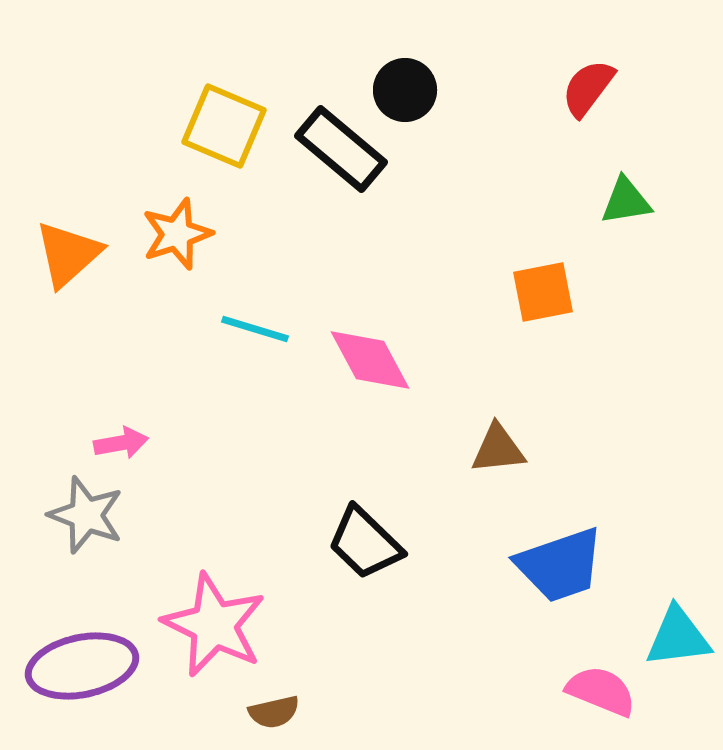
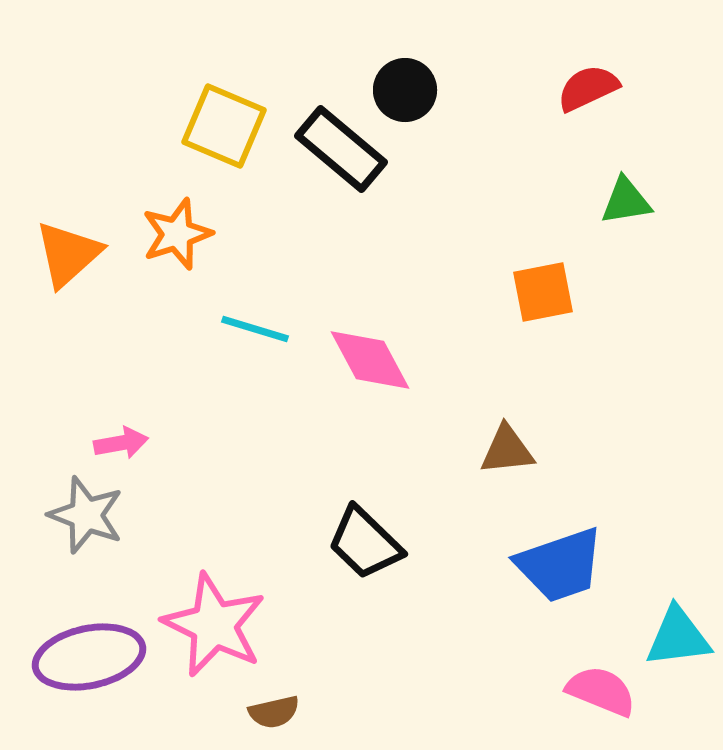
red semicircle: rotated 28 degrees clockwise
brown triangle: moved 9 px right, 1 px down
purple ellipse: moved 7 px right, 9 px up
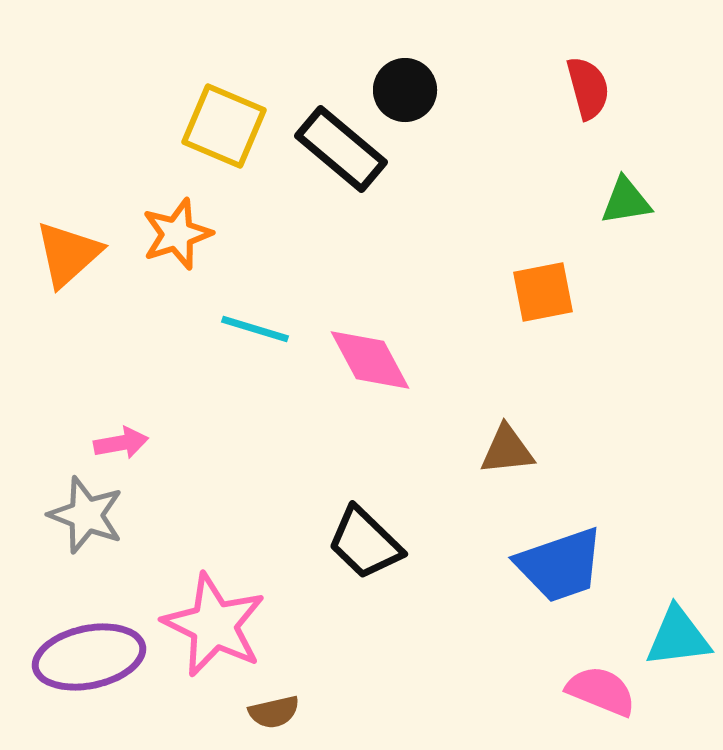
red semicircle: rotated 100 degrees clockwise
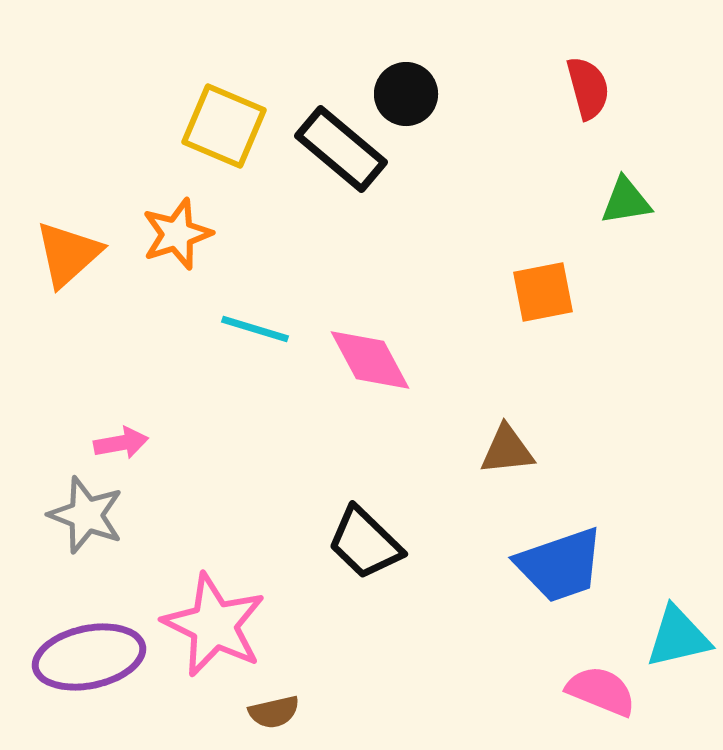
black circle: moved 1 px right, 4 px down
cyan triangle: rotated 6 degrees counterclockwise
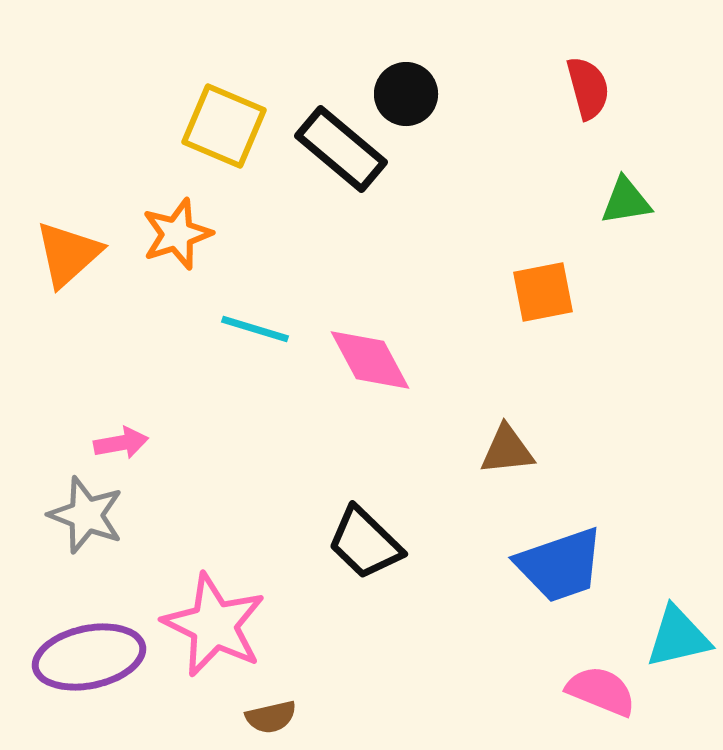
brown semicircle: moved 3 px left, 5 px down
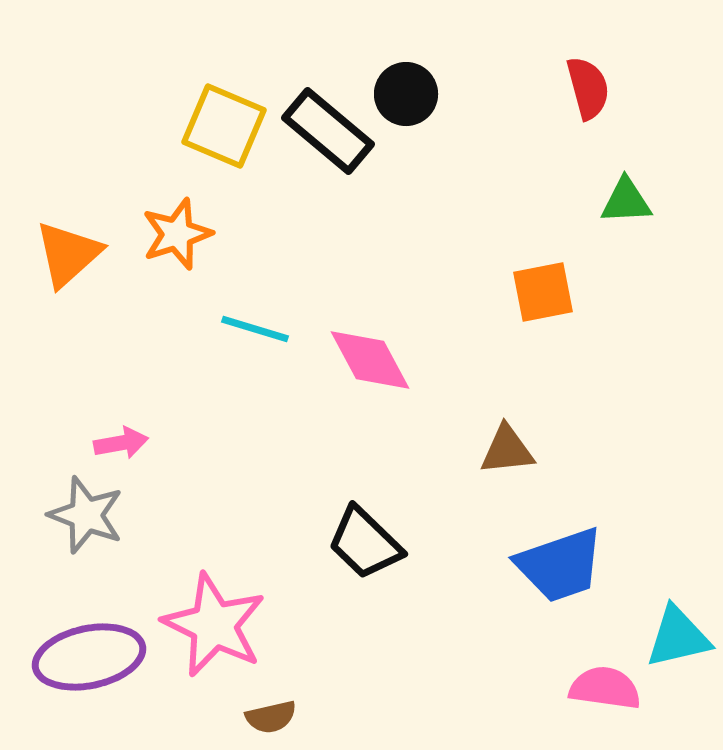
black rectangle: moved 13 px left, 18 px up
green triangle: rotated 6 degrees clockwise
pink semicircle: moved 4 px right, 3 px up; rotated 14 degrees counterclockwise
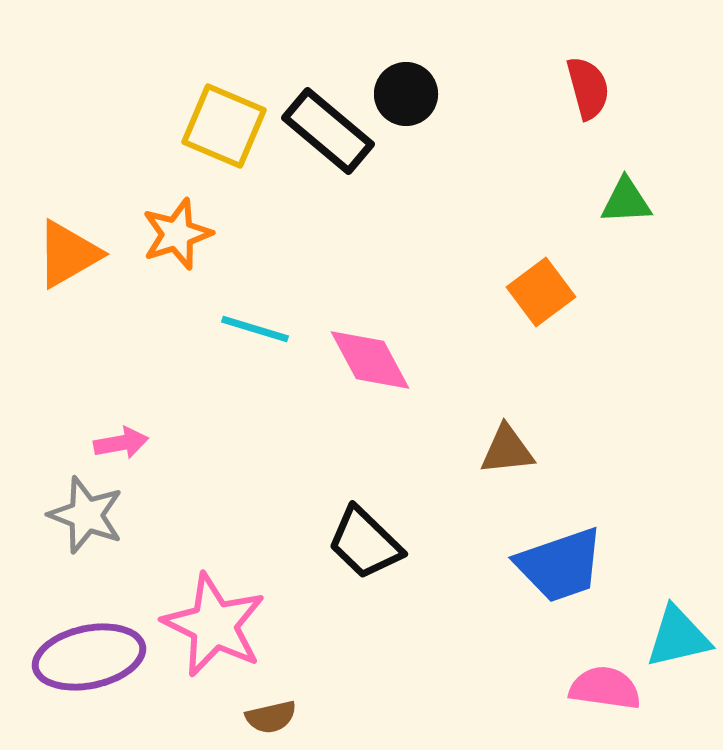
orange triangle: rotated 12 degrees clockwise
orange square: moved 2 px left; rotated 26 degrees counterclockwise
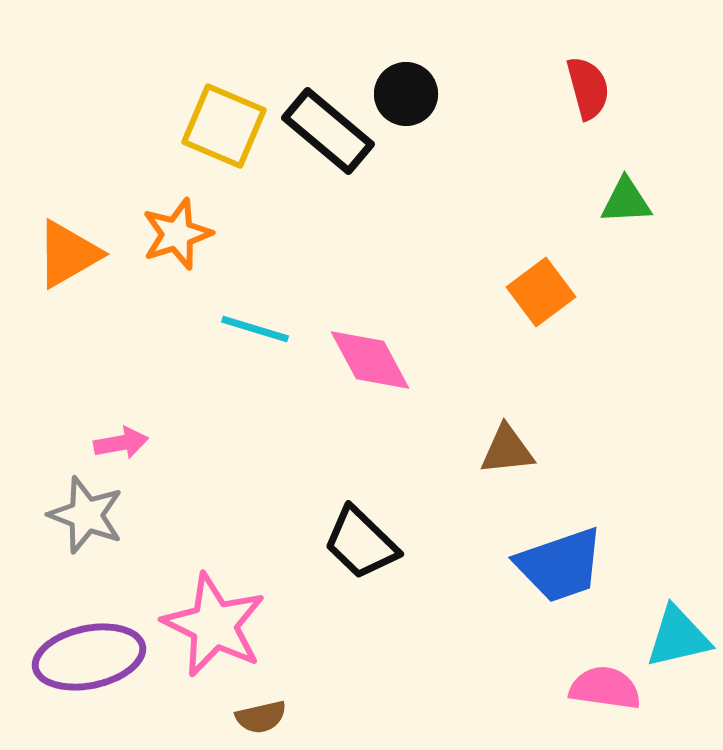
black trapezoid: moved 4 px left
brown semicircle: moved 10 px left
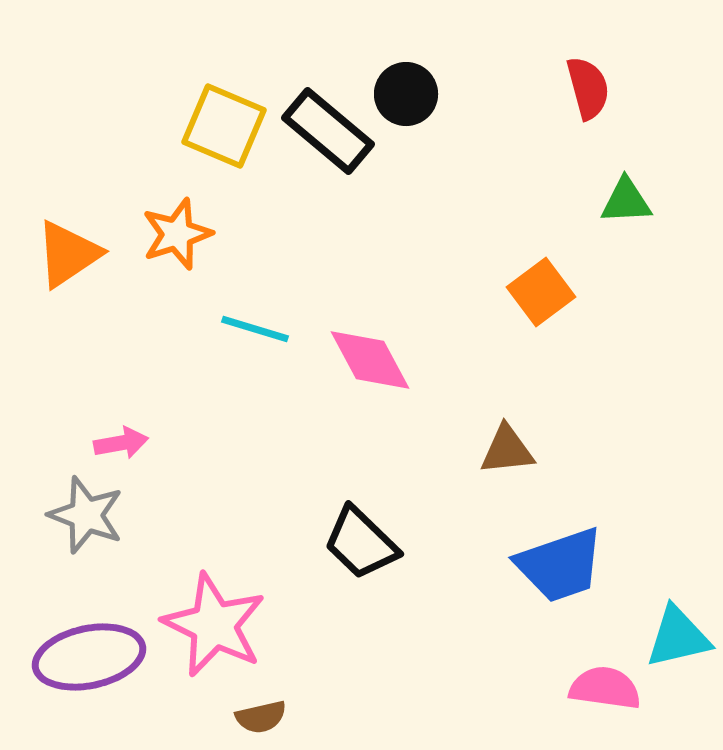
orange triangle: rotated 4 degrees counterclockwise
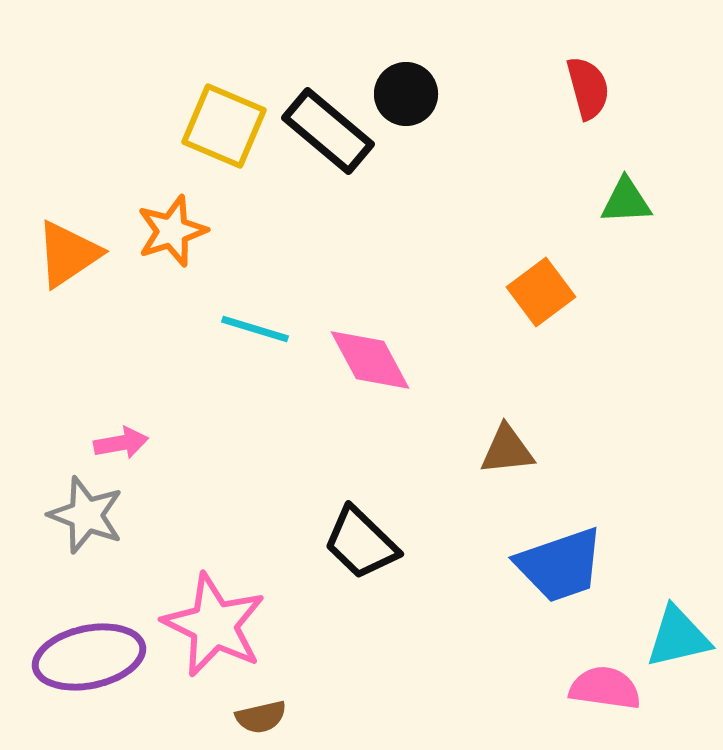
orange star: moved 5 px left, 3 px up
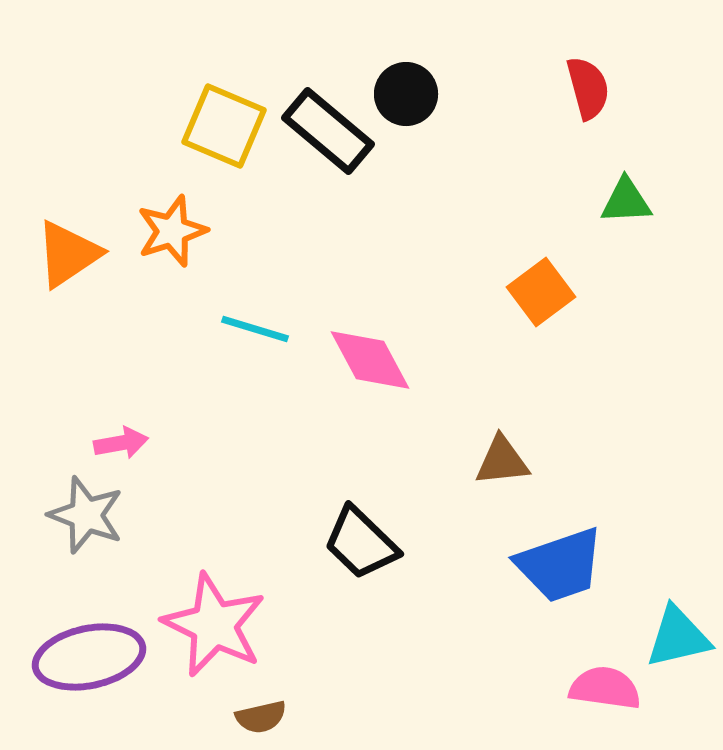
brown triangle: moved 5 px left, 11 px down
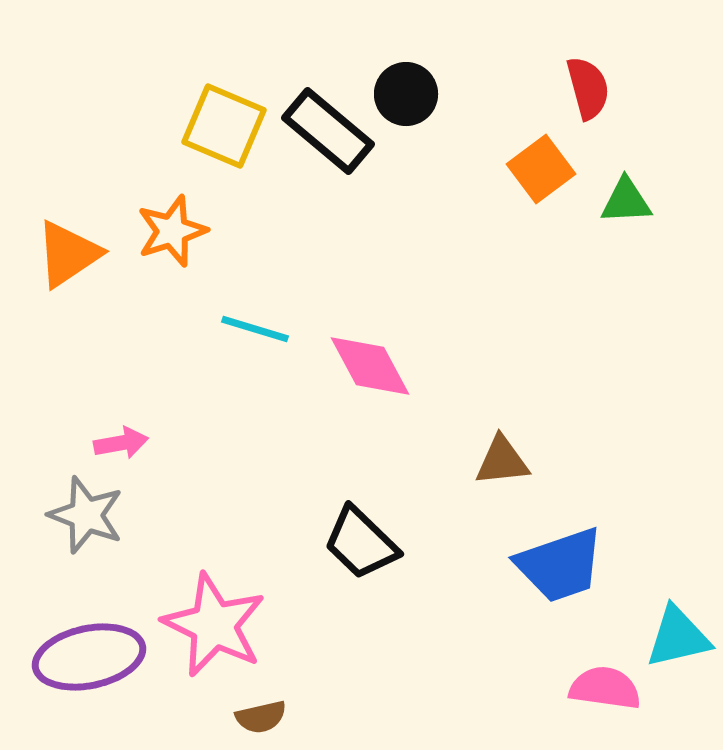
orange square: moved 123 px up
pink diamond: moved 6 px down
